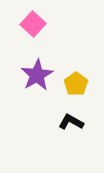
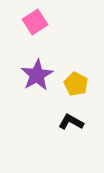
pink square: moved 2 px right, 2 px up; rotated 15 degrees clockwise
yellow pentagon: rotated 10 degrees counterclockwise
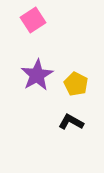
pink square: moved 2 px left, 2 px up
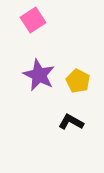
purple star: moved 2 px right; rotated 16 degrees counterclockwise
yellow pentagon: moved 2 px right, 3 px up
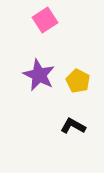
pink square: moved 12 px right
black L-shape: moved 2 px right, 4 px down
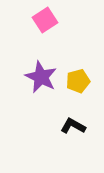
purple star: moved 2 px right, 2 px down
yellow pentagon: rotated 30 degrees clockwise
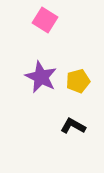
pink square: rotated 25 degrees counterclockwise
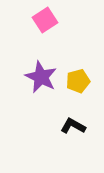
pink square: rotated 25 degrees clockwise
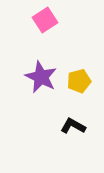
yellow pentagon: moved 1 px right
